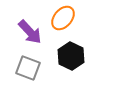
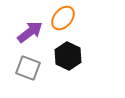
purple arrow: rotated 84 degrees counterclockwise
black hexagon: moved 3 px left
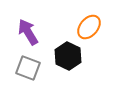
orange ellipse: moved 26 px right, 9 px down
purple arrow: moved 2 px left; rotated 84 degrees counterclockwise
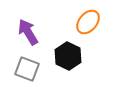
orange ellipse: moved 1 px left, 5 px up
gray square: moved 1 px left, 1 px down
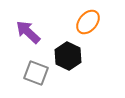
purple arrow: rotated 16 degrees counterclockwise
gray square: moved 9 px right, 4 px down
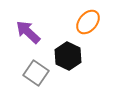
gray square: rotated 15 degrees clockwise
